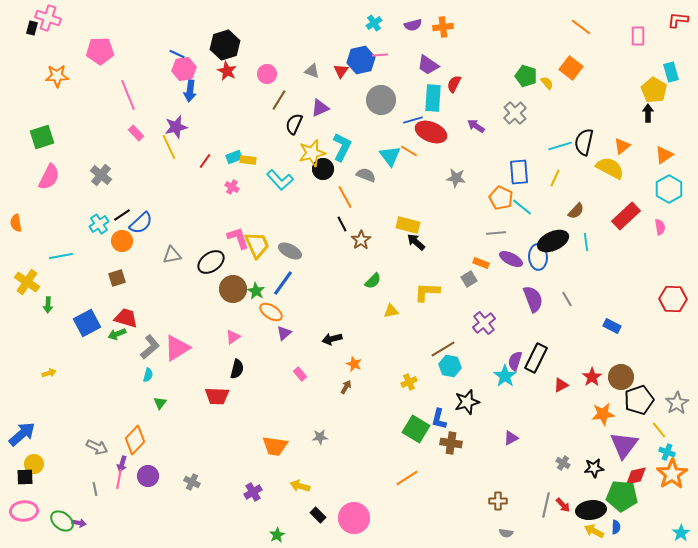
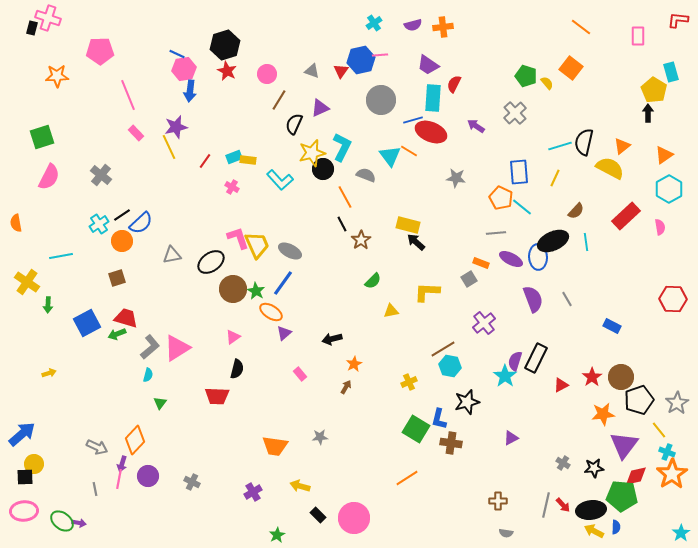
orange star at (354, 364): rotated 21 degrees clockwise
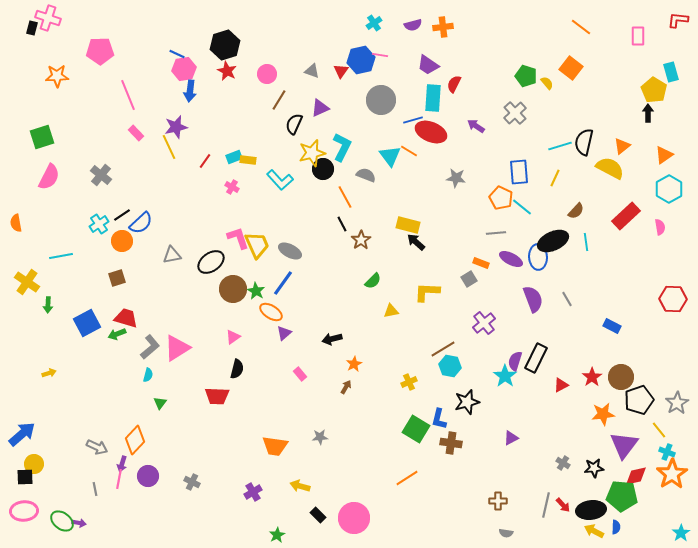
pink line at (380, 55): rotated 14 degrees clockwise
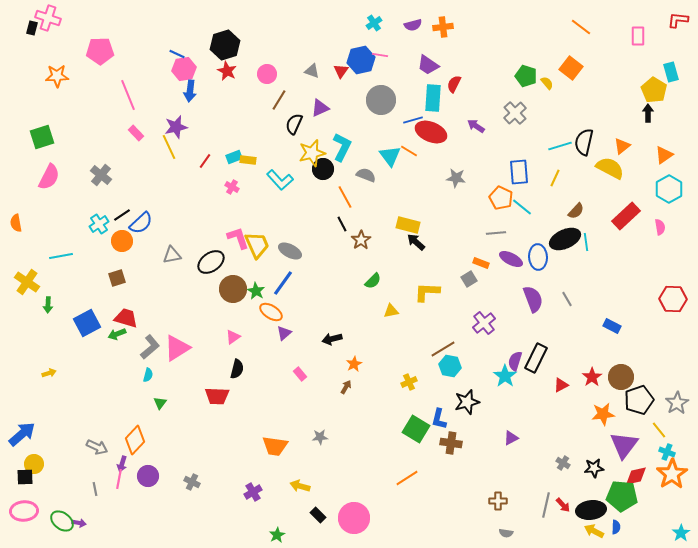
black ellipse at (553, 241): moved 12 px right, 2 px up
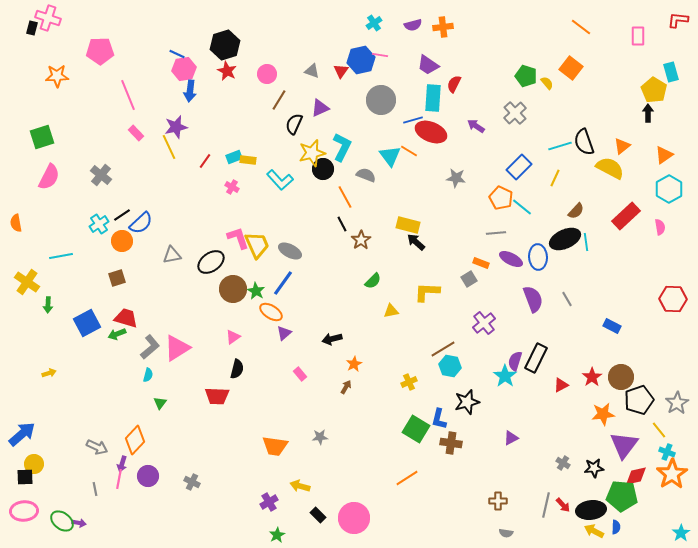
black semicircle at (584, 142): rotated 32 degrees counterclockwise
blue rectangle at (519, 172): moved 5 px up; rotated 50 degrees clockwise
purple cross at (253, 492): moved 16 px right, 10 px down
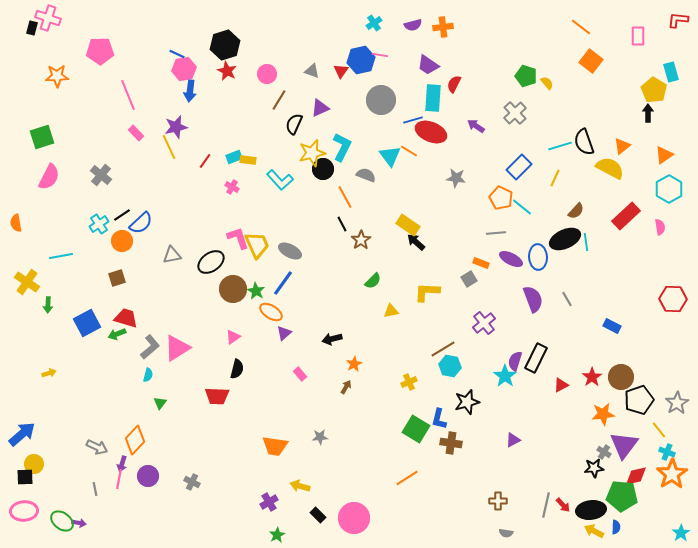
orange square at (571, 68): moved 20 px right, 7 px up
yellow rectangle at (408, 225): rotated 20 degrees clockwise
purple triangle at (511, 438): moved 2 px right, 2 px down
gray cross at (563, 463): moved 41 px right, 11 px up
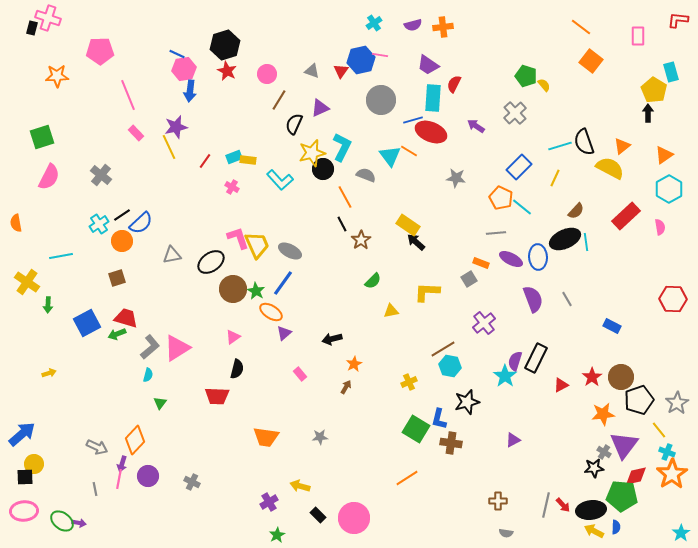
yellow semicircle at (547, 83): moved 3 px left, 2 px down
orange trapezoid at (275, 446): moved 9 px left, 9 px up
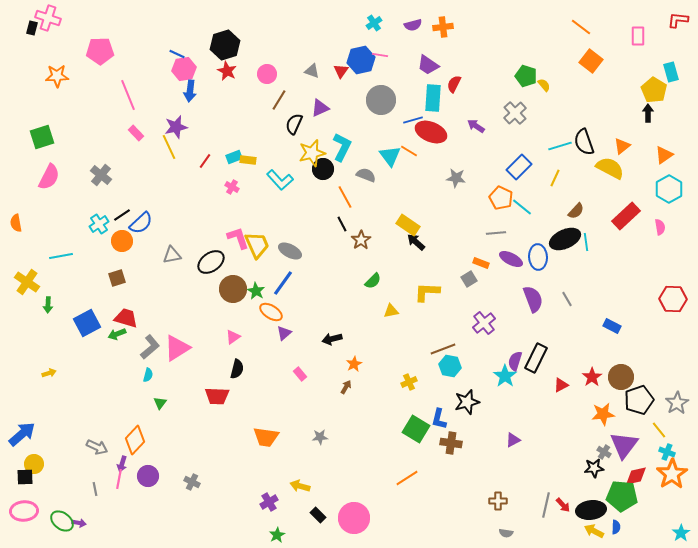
brown line at (443, 349): rotated 10 degrees clockwise
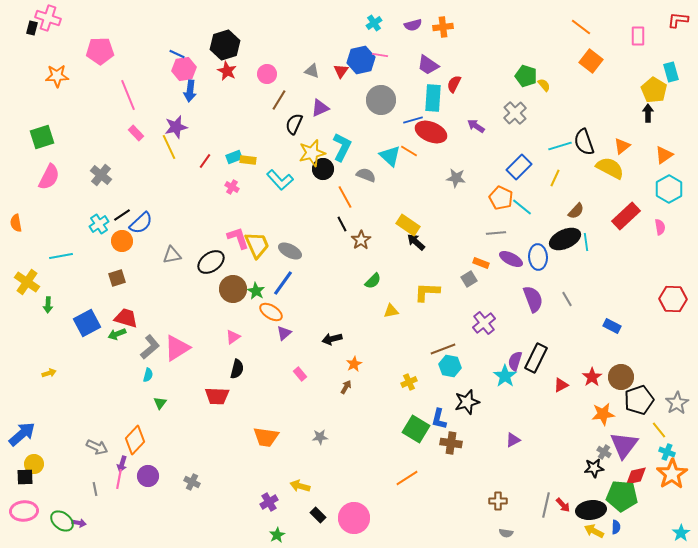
cyan triangle at (390, 156): rotated 10 degrees counterclockwise
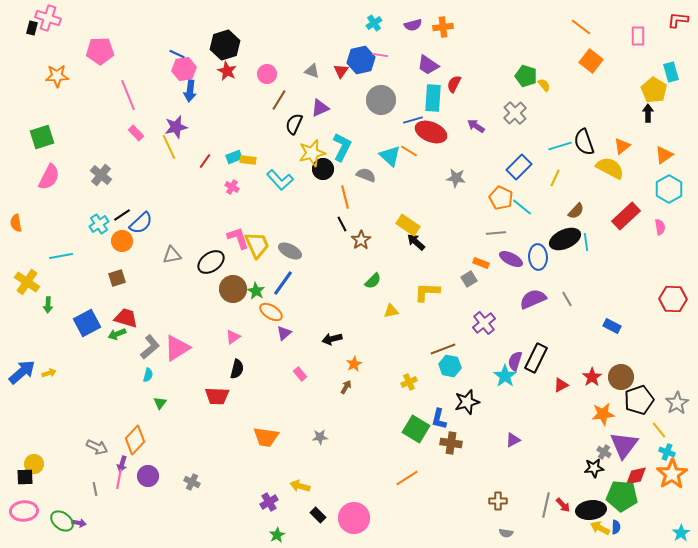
orange line at (345, 197): rotated 15 degrees clockwise
purple semicircle at (533, 299): rotated 92 degrees counterclockwise
blue arrow at (22, 434): moved 62 px up
yellow arrow at (594, 531): moved 6 px right, 3 px up
